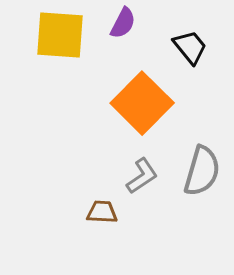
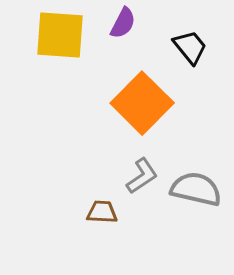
gray semicircle: moved 6 px left, 18 px down; rotated 93 degrees counterclockwise
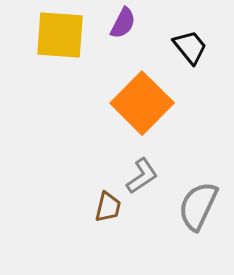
gray semicircle: moved 2 px right, 17 px down; rotated 78 degrees counterclockwise
brown trapezoid: moved 6 px right, 5 px up; rotated 100 degrees clockwise
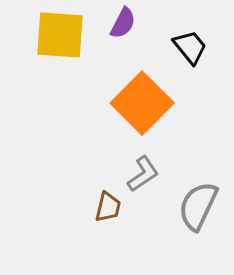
gray L-shape: moved 1 px right, 2 px up
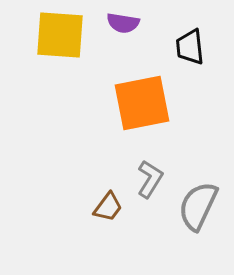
purple semicircle: rotated 72 degrees clockwise
black trapezoid: rotated 147 degrees counterclockwise
orange square: rotated 34 degrees clockwise
gray L-shape: moved 7 px right, 5 px down; rotated 24 degrees counterclockwise
brown trapezoid: rotated 24 degrees clockwise
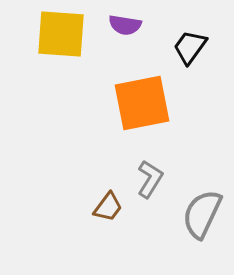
purple semicircle: moved 2 px right, 2 px down
yellow square: moved 1 px right, 1 px up
black trapezoid: rotated 42 degrees clockwise
gray semicircle: moved 4 px right, 8 px down
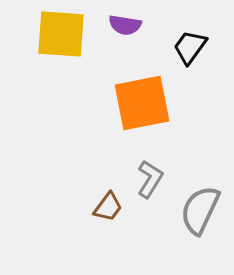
gray semicircle: moved 2 px left, 4 px up
